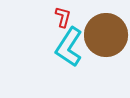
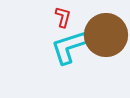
cyan L-shape: rotated 39 degrees clockwise
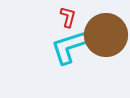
red L-shape: moved 5 px right
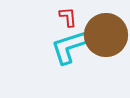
red L-shape: rotated 20 degrees counterclockwise
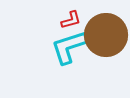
red L-shape: moved 3 px right, 3 px down; rotated 80 degrees clockwise
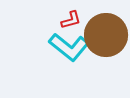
cyan L-shape: rotated 123 degrees counterclockwise
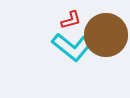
cyan L-shape: moved 3 px right
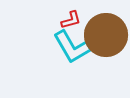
cyan L-shape: rotated 21 degrees clockwise
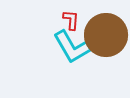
red L-shape: rotated 70 degrees counterclockwise
